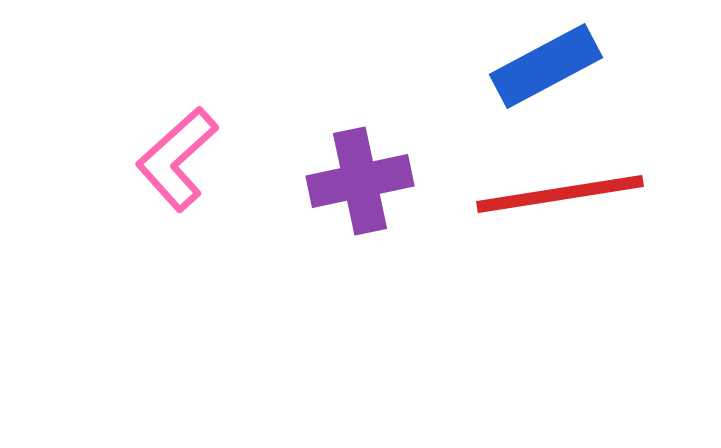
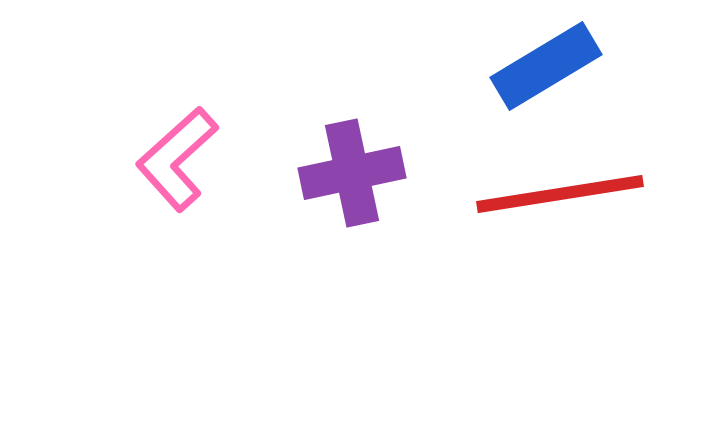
blue rectangle: rotated 3 degrees counterclockwise
purple cross: moved 8 px left, 8 px up
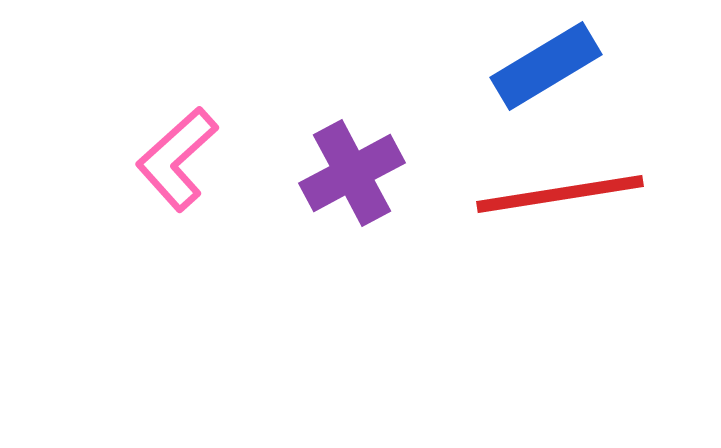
purple cross: rotated 16 degrees counterclockwise
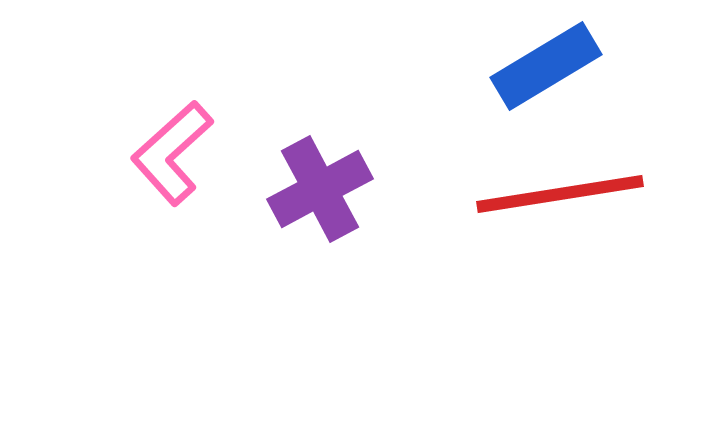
pink L-shape: moved 5 px left, 6 px up
purple cross: moved 32 px left, 16 px down
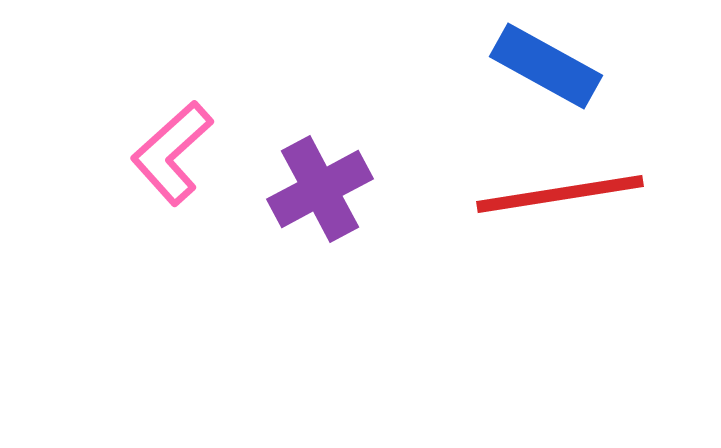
blue rectangle: rotated 60 degrees clockwise
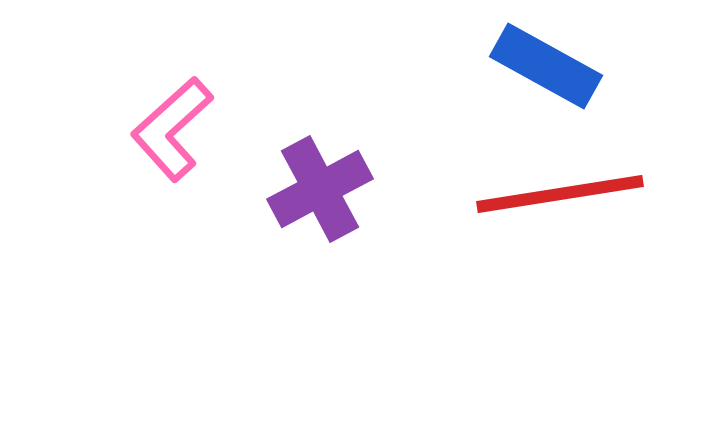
pink L-shape: moved 24 px up
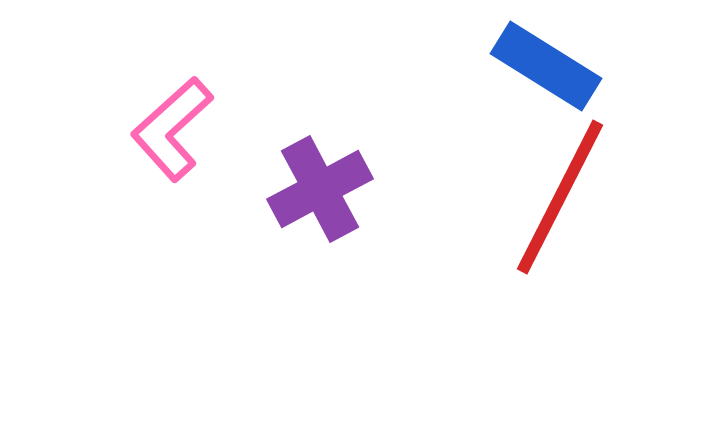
blue rectangle: rotated 3 degrees clockwise
red line: moved 3 px down; rotated 54 degrees counterclockwise
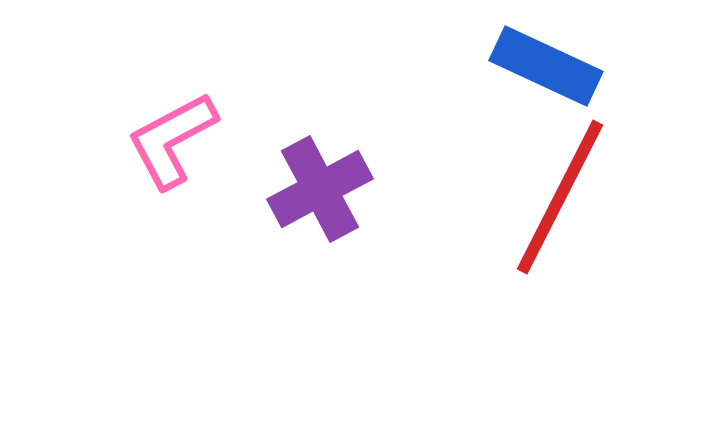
blue rectangle: rotated 7 degrees counterclockwise
pink L-shape: moved 11 px down; rotated 14 degrees clockwise
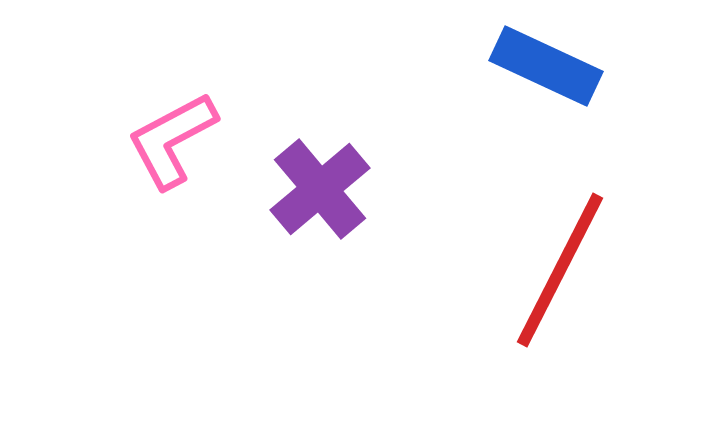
purple cross: rotated 12 degrees counterclockwise
red line: moved 73 px down
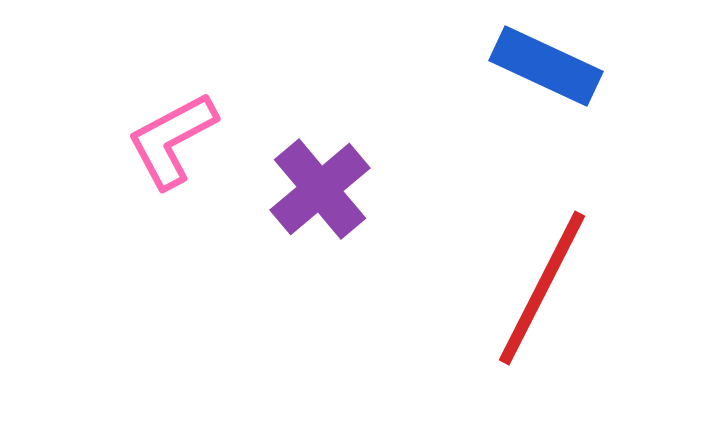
red line: moved 18 px left, 18 px down
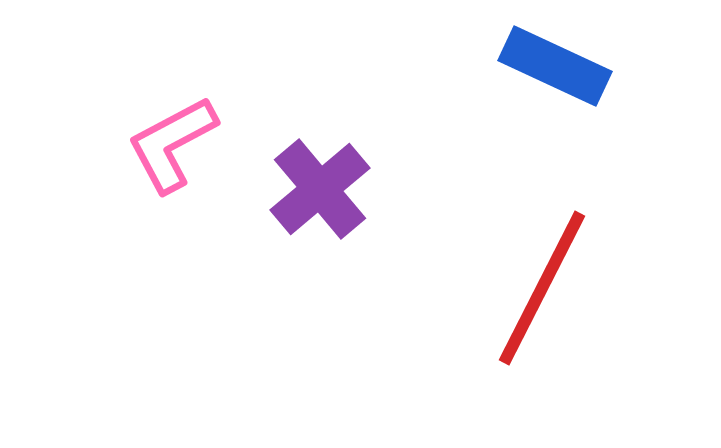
blue rectangle: moved 9 px right
pink L-shape: moved 4 px down
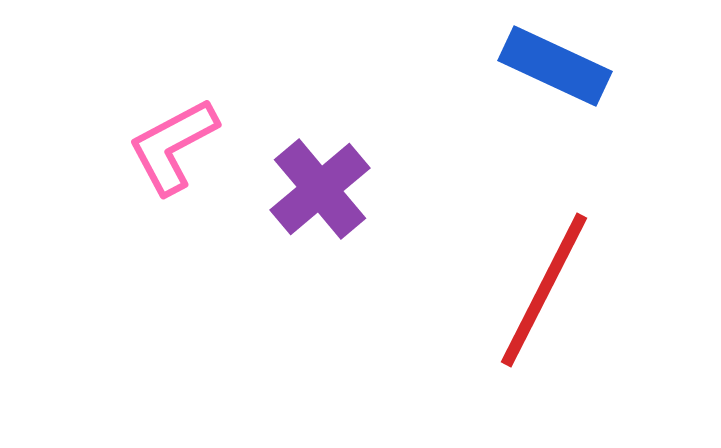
pink L-shape: moved 1 px right, 2 px down
red line: moved 2 px right, 2 px down
